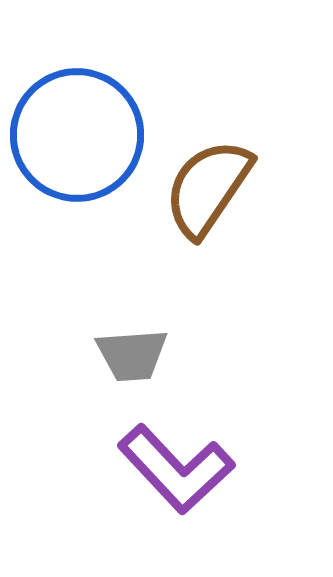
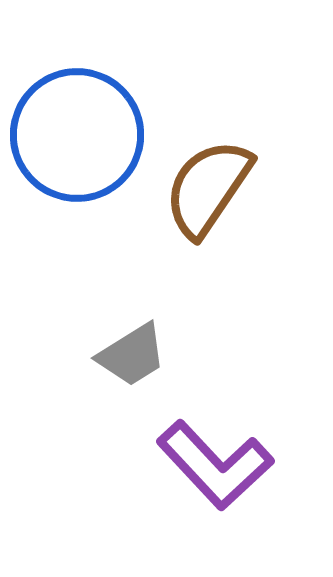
gray trapezoid: rotated 28 degrees counterclockwise
purple L-shape: moved 39 px right, 4 px up
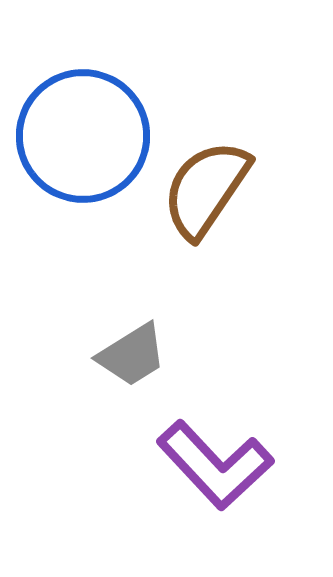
blue circle: moved 6 px right, 1 px down
brown semicircle: moved 2 px left, 1 px down
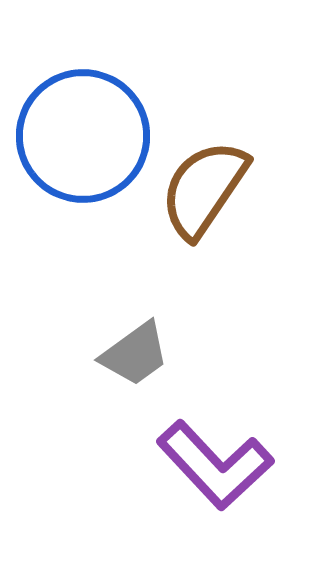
brown semicircle: moved 2 px left
gray trapezoid: moved 3 px right, 1 px up; rotated 4 degrees counterclockwise
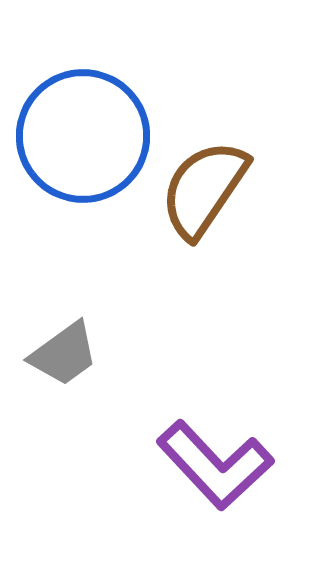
gray trapezoid: moved 71 px left
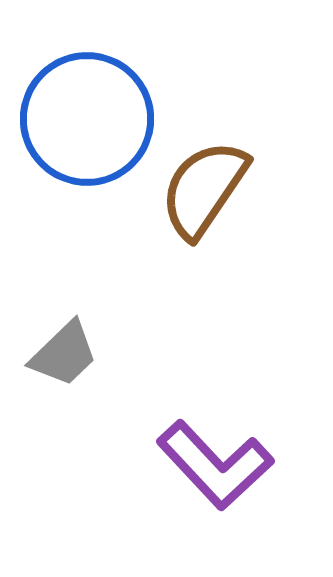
blue circle: moved 4 px right, 17 px up
gray trapezoid: rotated 8 degrees counterclockwise
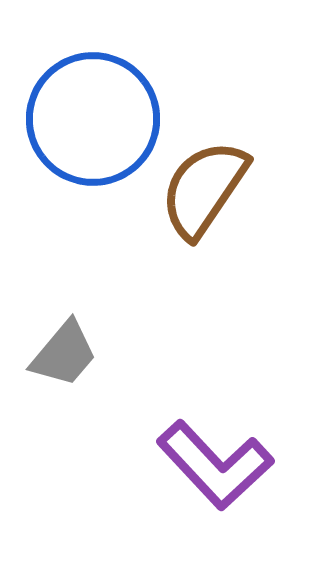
blue circle: moved 6 px right
gray trapezoid: rotated 6 degrees counterclockwise
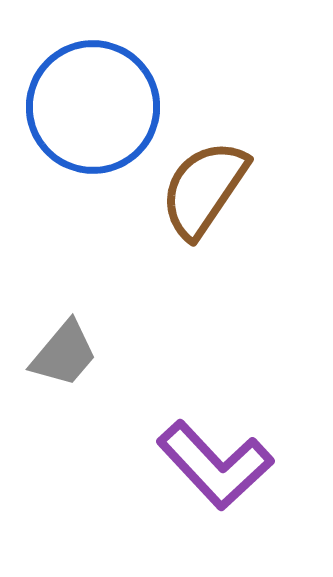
blue circle: moved 12 px up
